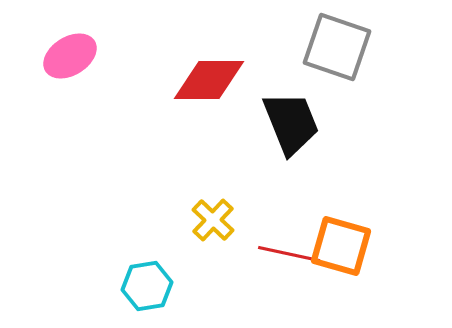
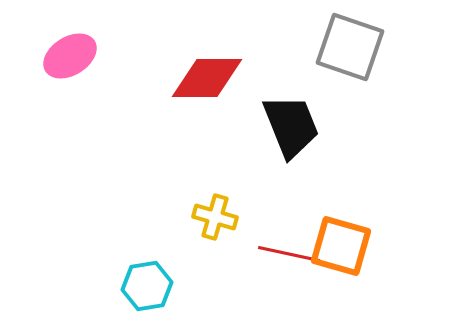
gray square: moved 13 px right
red diamond: moved 2 px left, 2 px up
black trapezoid: moved 3 px down
yellow cross: moved 2 px right, 3 px up; rotated 27 degrees counterclockwise
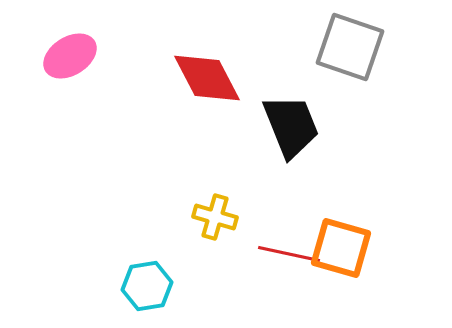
red diamond: rotated 62 degrees clockwise
orange square: moved 2 px down
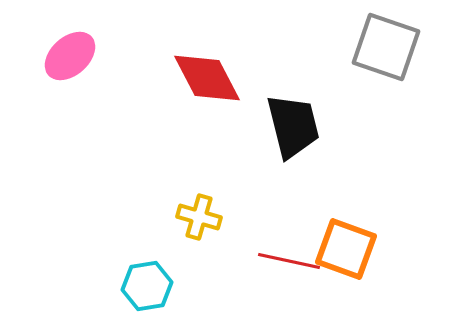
gray square: moved 36 px right
pink ellipse: rotated 10 degrees counterclockwise
black trapezoid: moved 2 px right; rotated 8 degrees clockwise
yellow cross: moved 16 px left
orange square: moved 5 px right, 1 px down; rotated 4 degrees clockwise
red line: moved 7 px down
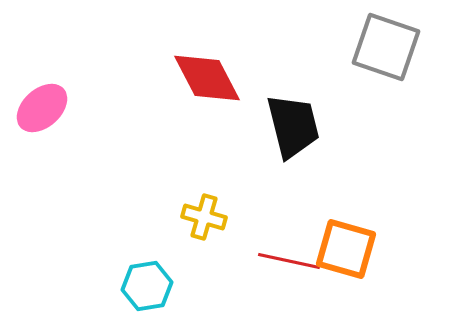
pink ellipse: moved 28 px left, 52 px down
yellow cross: moved 5 px right
orange square: rotated 4 degrees counterclockwise
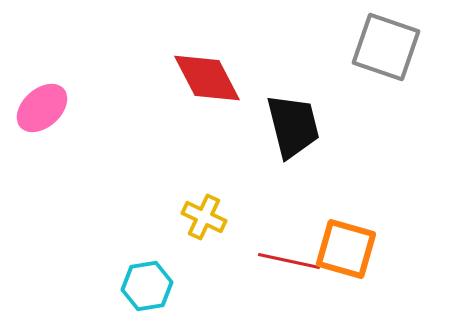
yellow cross: rotated 9 degrees clockwise
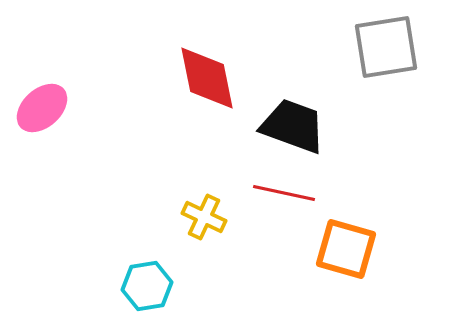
gray square: rotated 28 degrees counterclockwise
red diamond: rotated 16 degrees clockwise
black trapezoid: rotated 56 degrees counterclockwise
red line: moved 5 px left, 68 px up
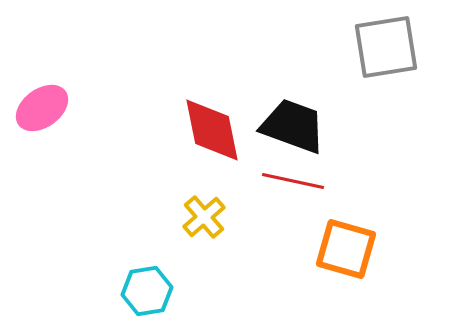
red diamond: moved 5 px right, 52 px down
pink ellipse: rotated 6 degrees clockwise
red line: moved 9 px right, 12 px up
yellow cross: rotated 24 degrees clockwise
cyan hexagon: moved 5 px down
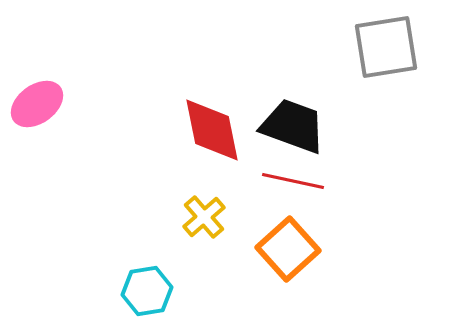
pink ellipse: moved 5 px left, 4 px up
orange square: moved 58 px left; rotated 32 degrees clockwise
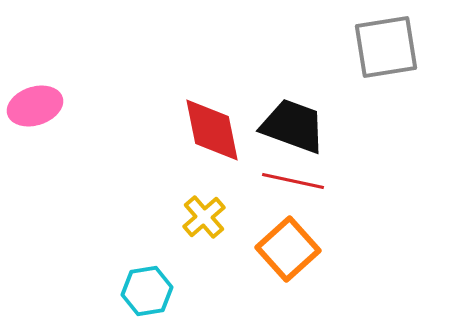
pink ellipse: moved 2 px left, 2 px down; rotated 18 degrees clockwise
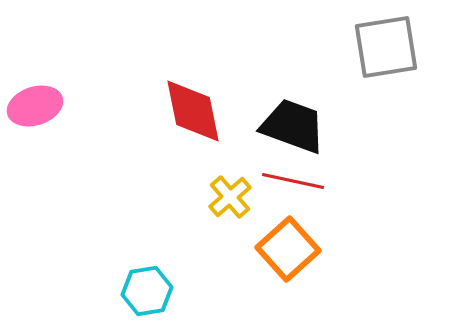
red diamond: moved 19 px left, 19 px up
yellow cross: moved 26 px right, 20 px up
